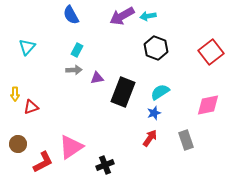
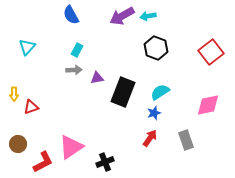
yellow arrow: moved 1 px left
black cross: moved 3 px up
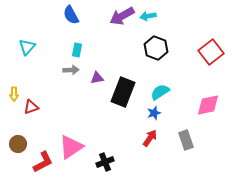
cyan rectangle: rotated 16 degrees counterclockwise
gray arrow: moved 3 px left
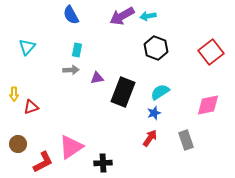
black cross: moved 2 px left, 1 px down; rotated 18 degrees clockwise
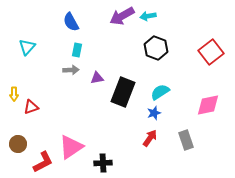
blue semicircle: moved 7 px down
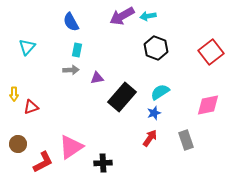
black rectangle: moved 1 px left, 5 px down; rotated 20 degrees clockwise
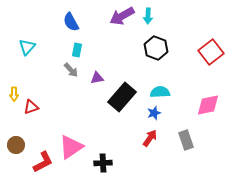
cyan arrow: rotated 77 degrees counterclockwise
gray arrow: rotated 49 degrees clockwise
cyan semicircle: rotated 30 degrees clockwise
brown circle: moved 2 px left, 1 px down
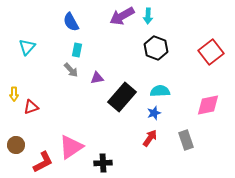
cyan semicircle: moved 1 px up
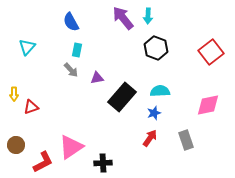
purple arrow: moved 1 px right, 2 px down; rotated 80 degrees clockwise
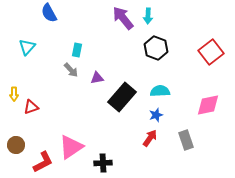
blue semicircle: moved 22 px left, 9 px up
blue star: moved 2 px right, 2 px down
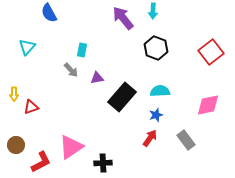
cyan arrow: moved 5 px right, 5 px up
cyan rectangle: moved 5 px right
gray rectangle: rotated 18 degrees counterclockwise
red L-shape: moved 2 px left
